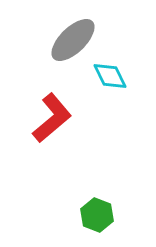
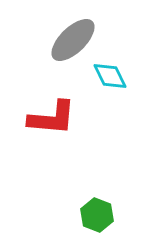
red L-shape: rotated 45 degrees clockwise
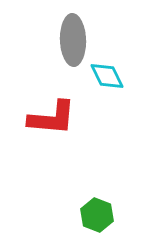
gray ellipse: rotated 48 degrees counterclockwise
cyan diamond: moved 3 px left
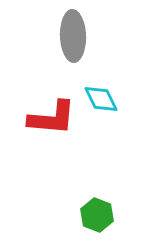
gray ellipse: moved 4 px up
cyan diamond: moved 6 px left, 23 px down
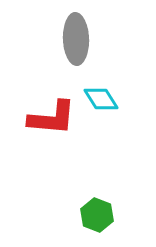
gray ellipse: moved 3 px right, 3 px down
cyan diamond: rotated 6 degrees counterclockwise
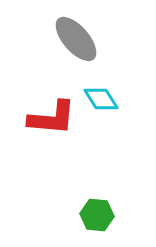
gray ellipse: rotated 39 degrees counterclockwise
green hexagon: rotated 16 degrees counterclockwise
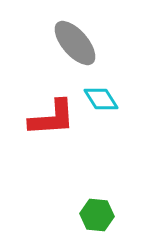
gray ellipse: moved 1 px left, 4 px down
red L-shape: rotated 9 degrees counterclockwise
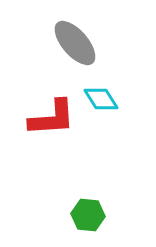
green hexagon: moved 9 px left
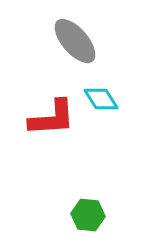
gray ellipse: moved 2 px up
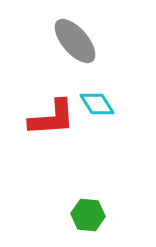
cyan diamond: moved 4 px left, 5 px down
